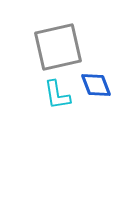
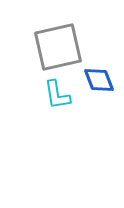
blue diamond: moved 3 px right, 5 px up
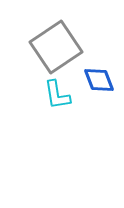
gray square: moved 2 px left; rotated 21 degrees counterclockwise
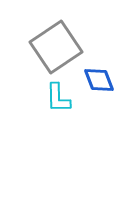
cyan L-shape: moved 1 px right, 3 px down; rotated 8 degrees clockwise
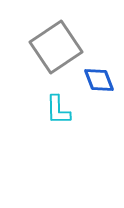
cyan L-shape: moved 12 px down
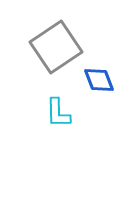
cyan L-shape: moved 3 px down
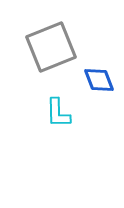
gray square: moved 5 px left; rotated 12 degrees clockwise
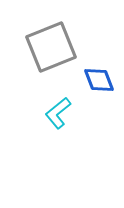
cyan L-shape: rotated 52 degrees clockwise
